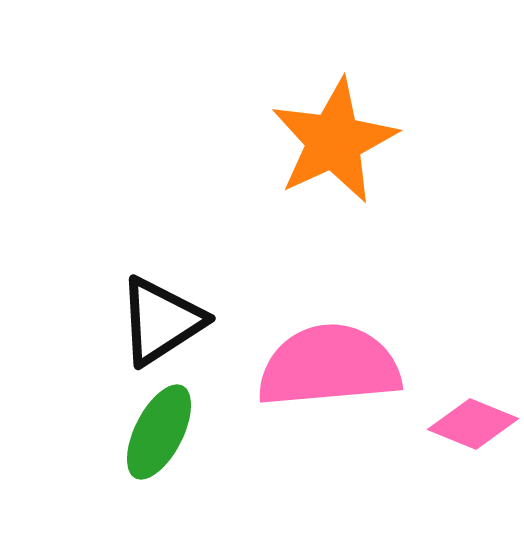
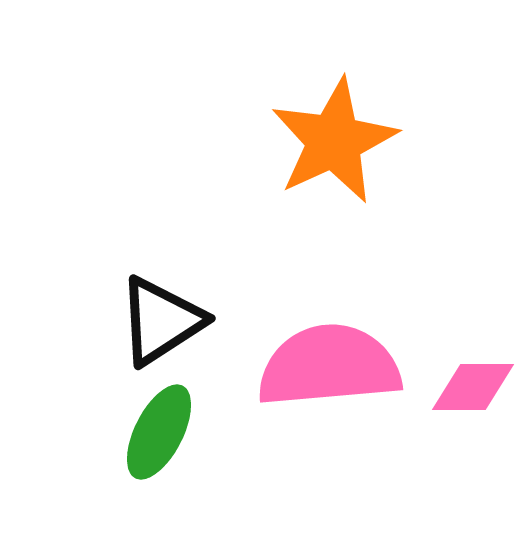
pink diamond: moved 37 px up; rotated 22 degrees counterclockwise
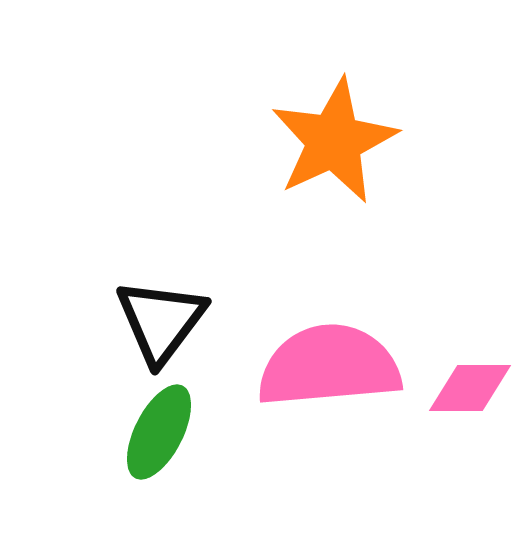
black triangle: rotated 20 degrees counterclockwise
pink diamond: moved 3 px left, 1 px down
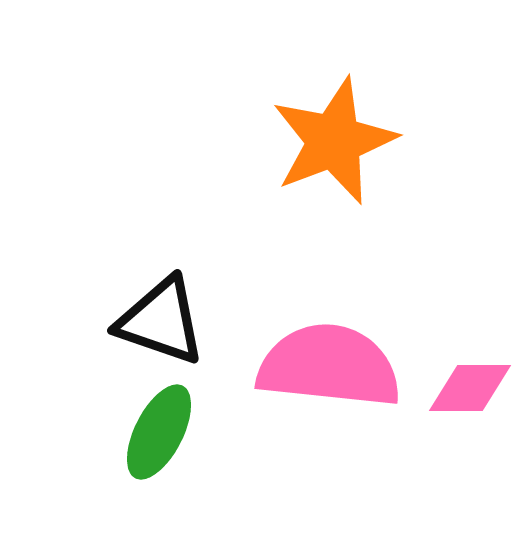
orange star: rotated 4 degrees clockwise
black triangle: rotated 48 degrees counterclockwise
pink semicircle: rotated 11 degrees clockwise
